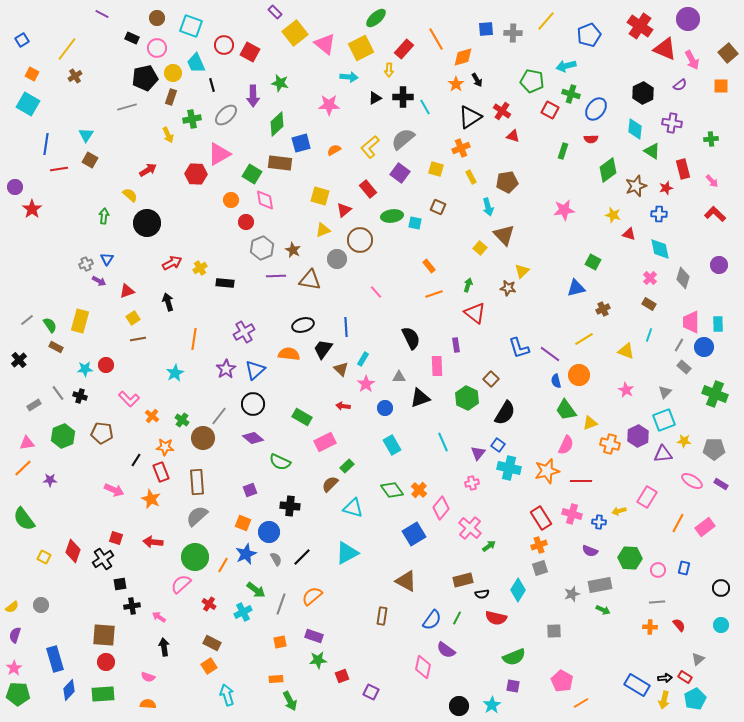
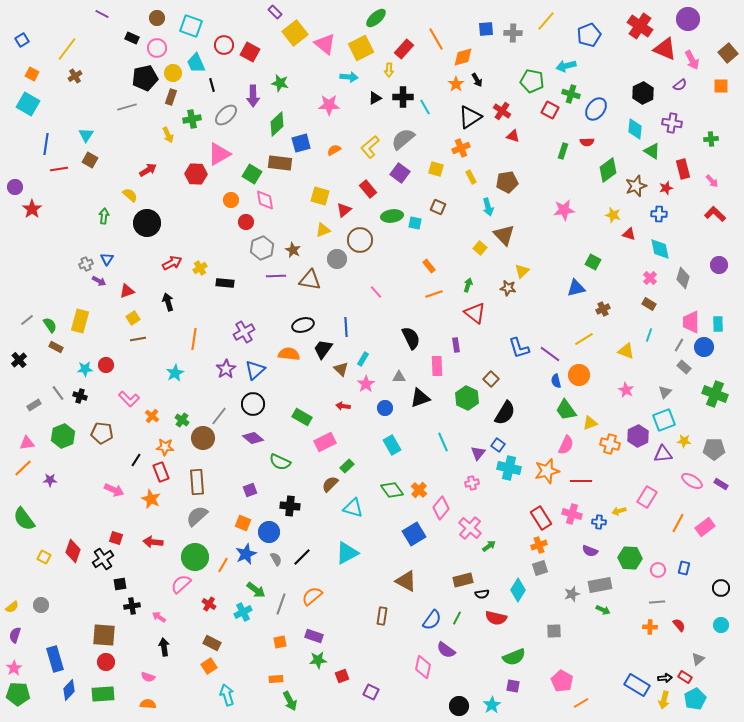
red semicircle at (591, 139): moved 4 px left, 3 px down
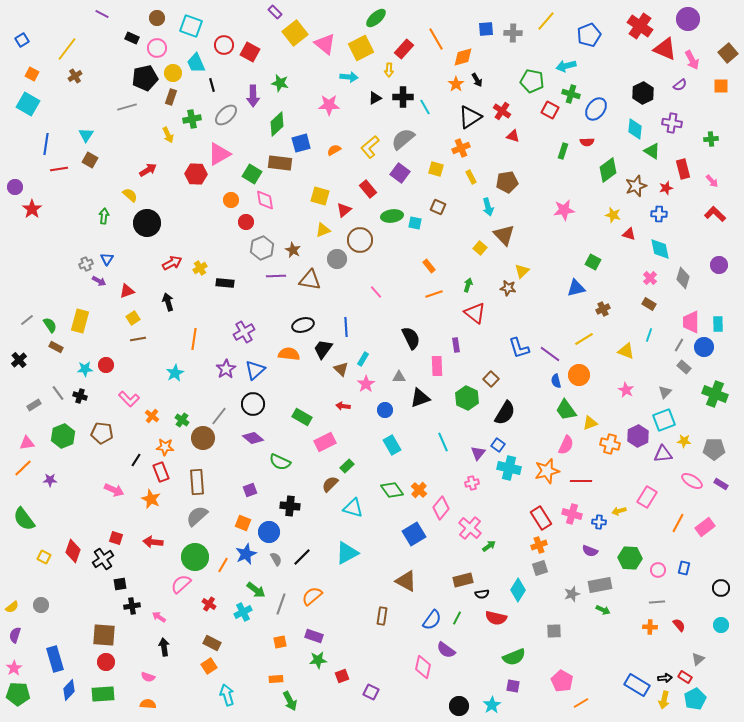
blue circle at (385, 408): moved 2 px down
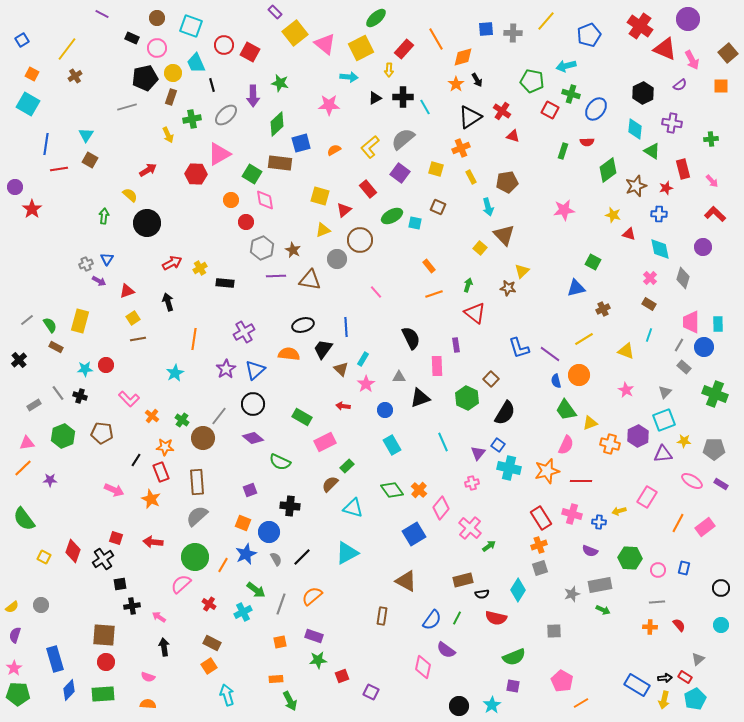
green ellipse at (392, 216): rotated 20 degrees counterclockwise
purple circle at (719, 265): moved 16 px left, 18 px up
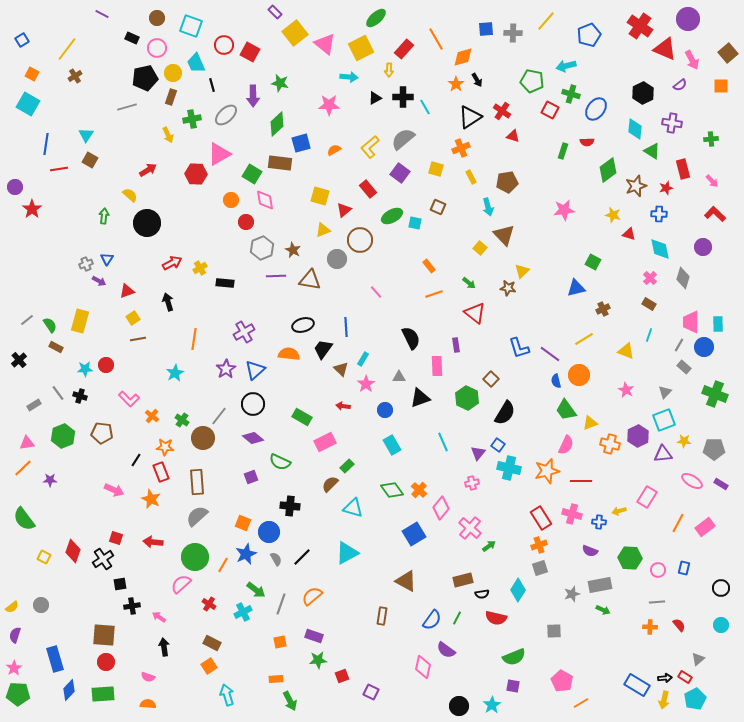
green arrow at (468, 285): moved 1 px right, 2 px up; rotated 112 degrees clockwise
purple square at (250, 490): moved 1 px right, 13 px up
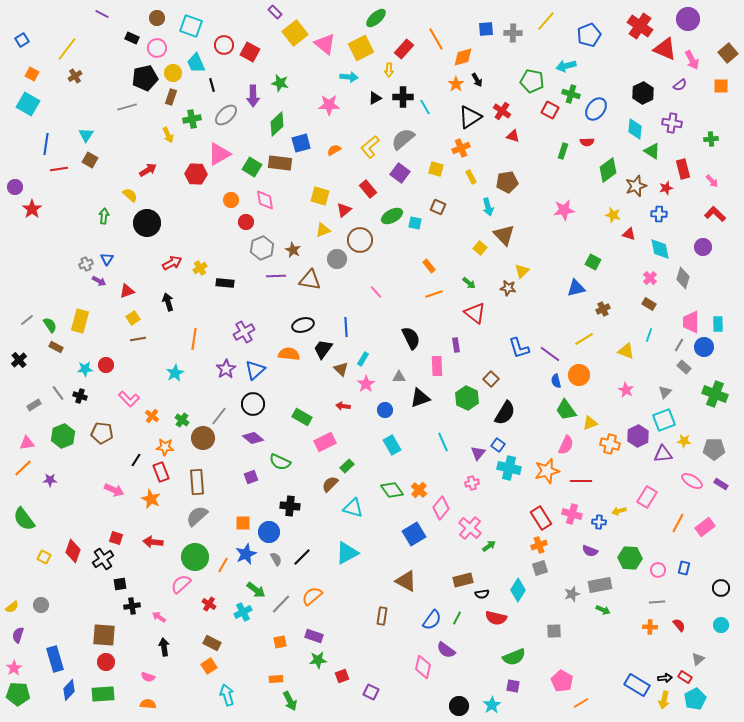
green square at (252, 174): moved 7 px up
orange square at (243, 523): rotated 21 degrees counterclockwise
gray line at (281, 604): rotated 25 degrees clockwise
purple semicircle at (15, 635): moved 3 px right
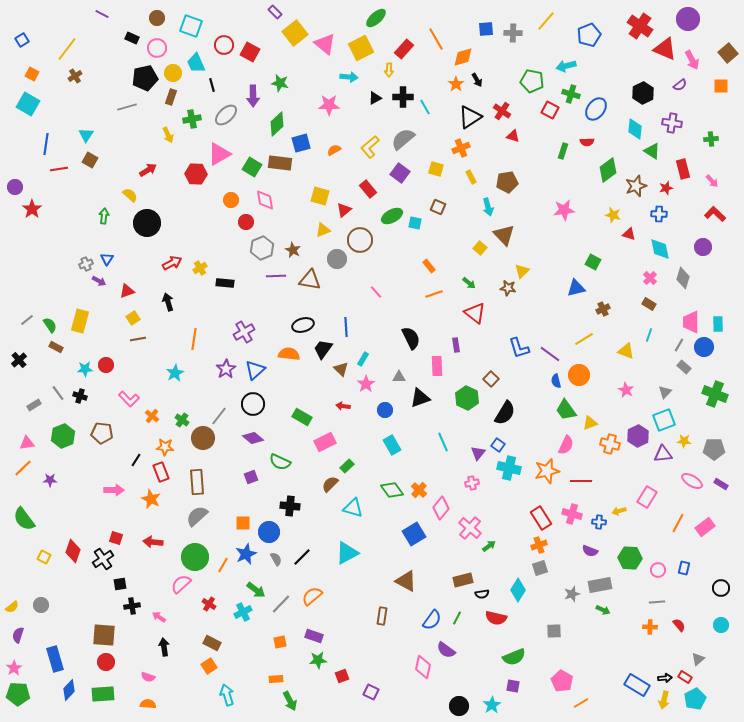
pink arrow at (114, 490): rotated 24 degrees counterclockwise
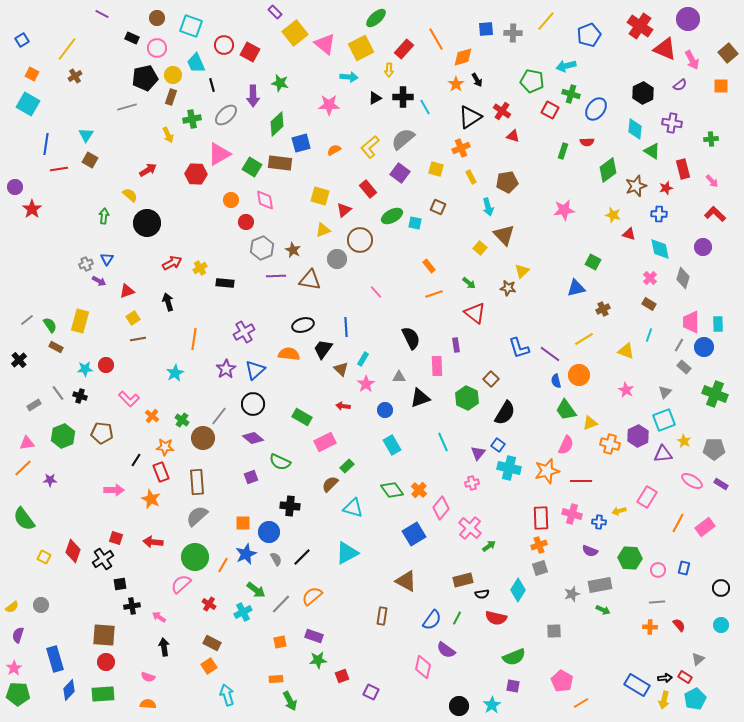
yellow circle at (173, 73): moved 2 px down
yellow star at (684, 441): rotated 24 degrees clockwise
red rectangle at (541, 518): rotated 30 degrees clockwise
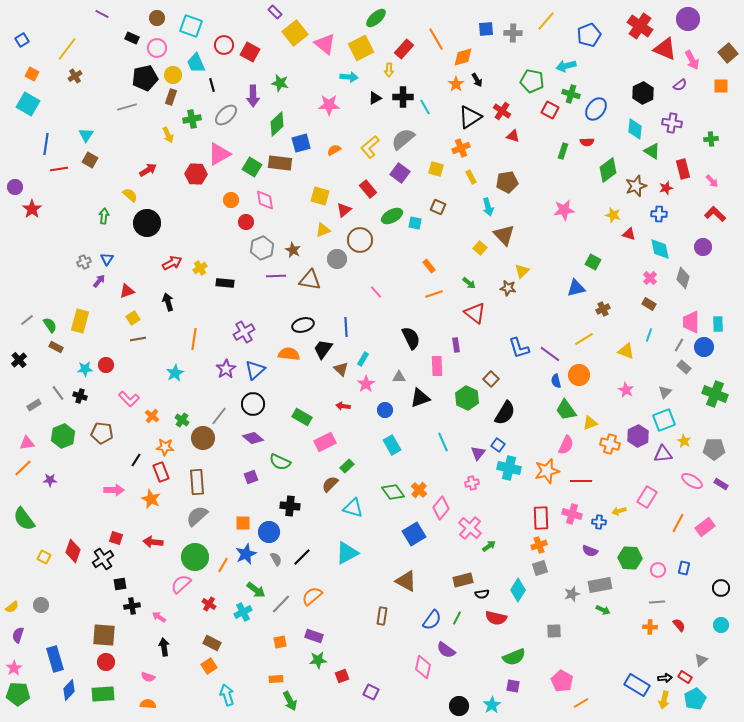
gray cross at (86, 264): moved 2 px left, 2 px up
purple arrow at (99, 281): rotated 80 degrees counterclockwise
green diamond at (392, 490): moved 1 px right, 2 px down
gray triangle at (698, 659): moved 3 px right, 1 px down
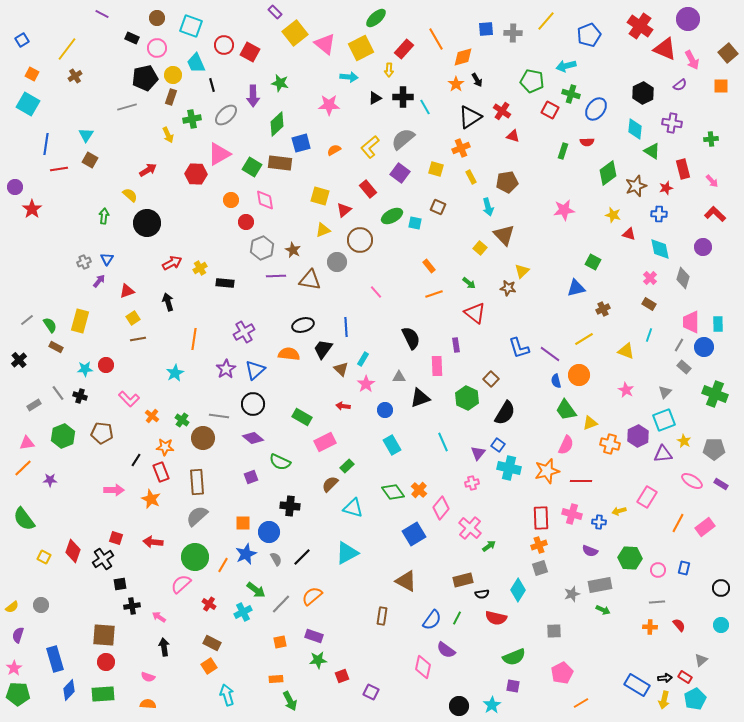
green diamond at (608, 170): moved 3 px down
gray circle at (337, 259): moved 3 px down
gray line at (219, 416): rotated 60 degrees clockwise
pink pentagon at (562, 681): moved 8 px up; rotated 15 degrees clockwise
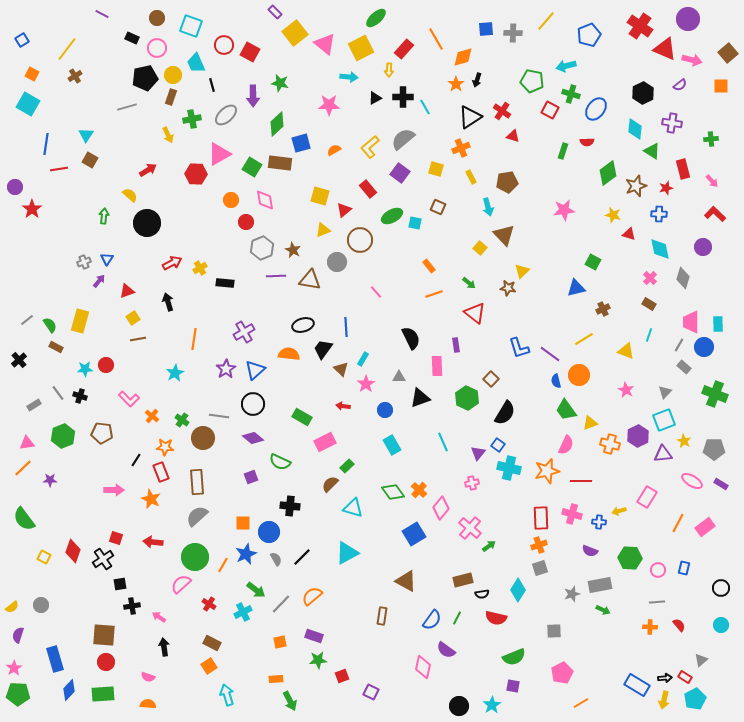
pink arrow at (692, 60): rotated 48 degrees counterclockwise
black arrow at (477, 80): rotated 48 degrees clockwise
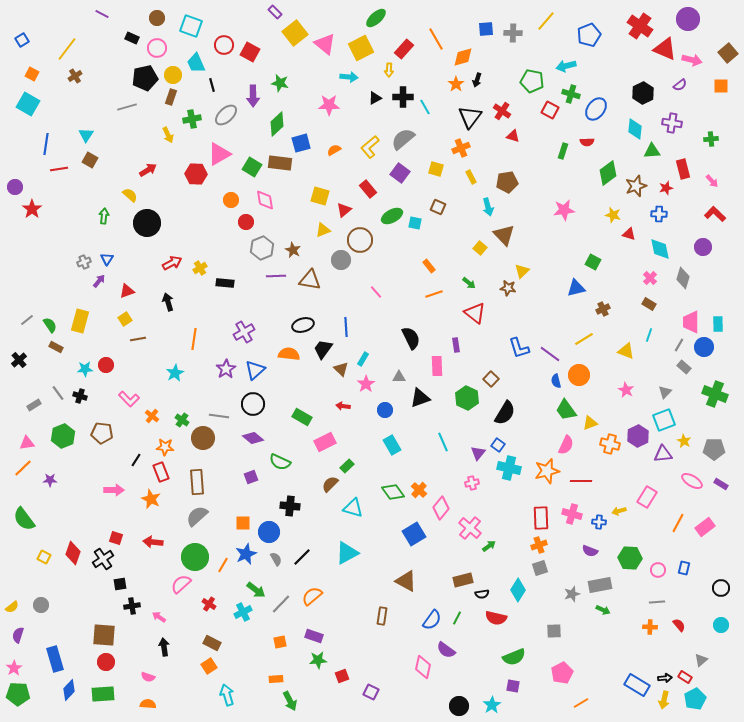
black triangle at (470, 117): rotated 20 degrees counterclockwise
green triangle at (652, 151): rotated 36 degrees counterclockwise
gray circle at (337, 262): moved 4 px right, 2 px up
yellow square at (133, 318): moved 8 px left, 1 px down
red diamond at (73, 551): moved 2 px down
